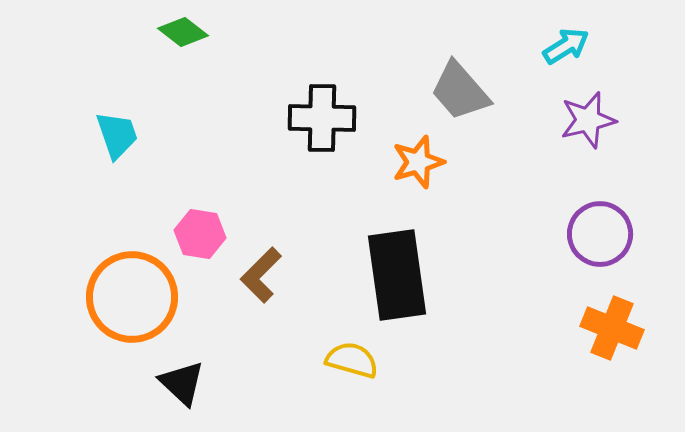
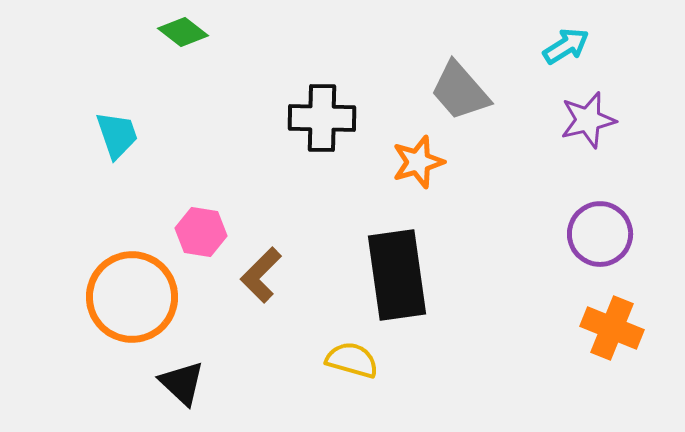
pink hexagon: moved 1 px right, 2 px up
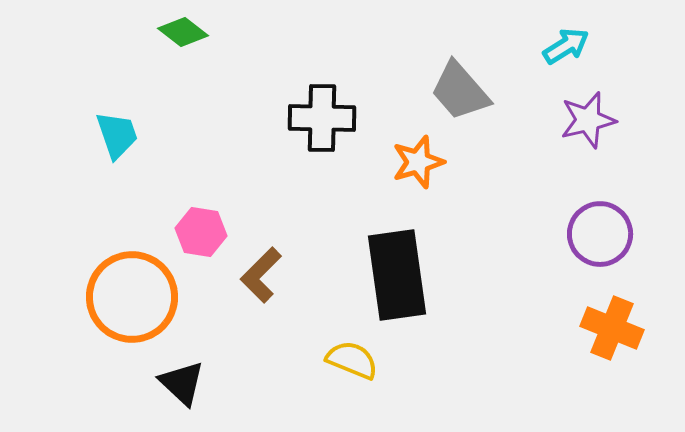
yellow semicircle: rotated 6 degrees clockwise
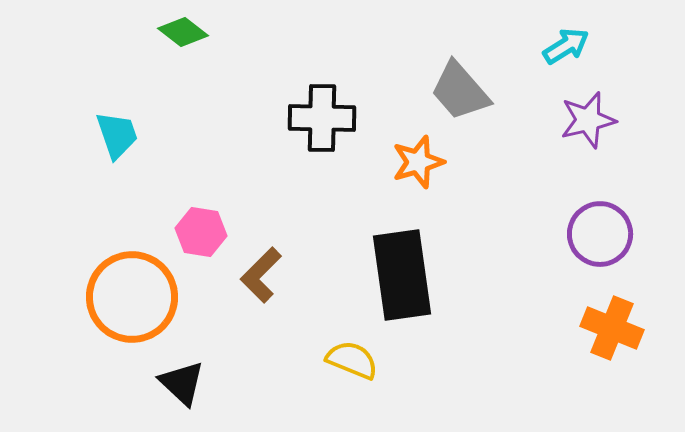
black rectangle: moved 5 px right
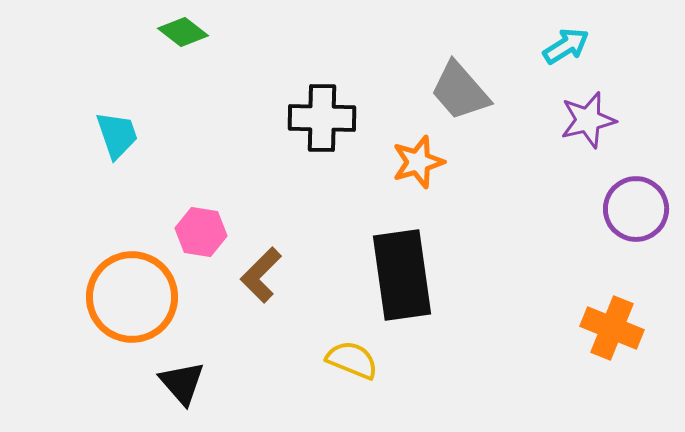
purple circle: moved 36 px right, 25 px up
black triangle: rotated 6 degrees clockwise
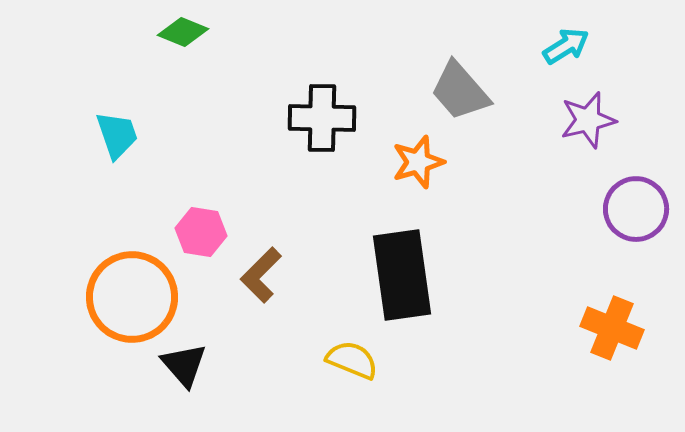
green diamond: rotated 15 degrees counterclockwise
black triangle: moved 2 px right, 18 px up
